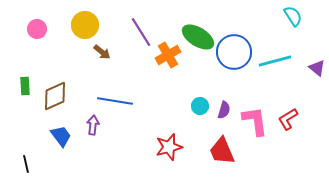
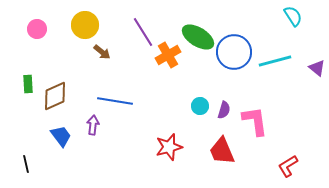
purple line: moved 2 px right
green rectangle: moved 3 px right, 2 px up
red L-shape: moved 47 px down
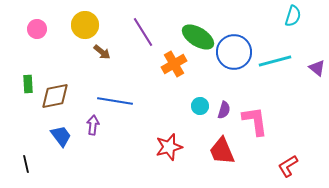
cyan semicircle: rotated 50 degrees clockwise
orange cross: moved 6 px right, 9 px down
brown diamond: rotated 12 degrees clockwise
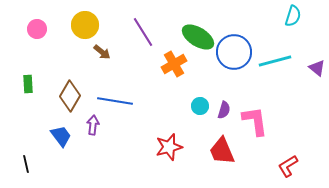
brown diamond: moved 15 px right; rotated 48 degrees counterclockwise
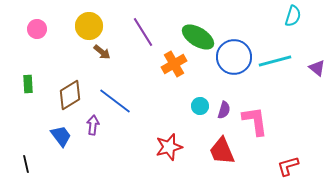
yellow circle: moved 4 px right, 1 px down
blue circle: moved 5 px down
brown diamond: moved 1 px up; rotated 28 degrees clockwise
blue line: rotated 28 degrees clockwise
red L-shape: rotated 15 degrees clockwise
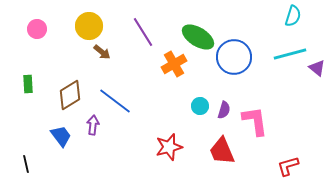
cyan line: moved 15 px right, 7 px up
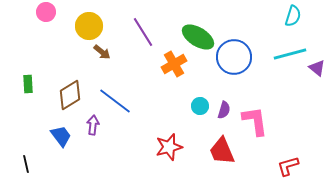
pink circle: moved 9 px right, 17 px up
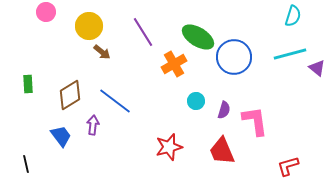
cyan circle: moved 4 px left, 5 px up
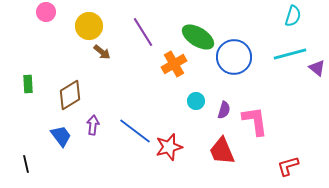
blue line: moved 20 px right, 30 px down
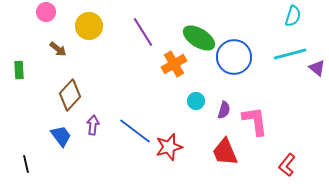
green ellipse: moved 1 px right, 1 px down
brown arrow: moved 44 px left, 3 px up
green rectangle: moved 9 px left, 14 px up
brown diamond: rotated 16 degrees counterclockwise
red trapezoid: moved 3 px right, 1 px down
red L-shape: moved 1 px left, 1 px up; rotated 35 degrees counterclockwise
